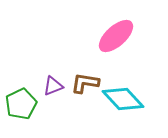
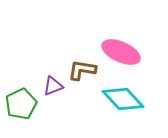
pink ellipse: moved 5 px right, 16 px down; rotated 66 degrees clockwise
brown L-shape: moved 3 px left, 13 px up
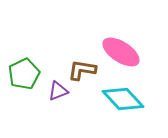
pink ellipse: rotated 9 degrees clockwise
purple triangle: moved 5 px right, 5 px down
green pentagon: moved 3 px right, 30 px up
